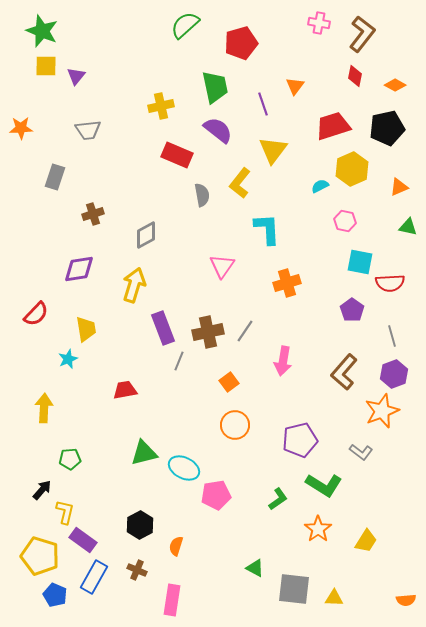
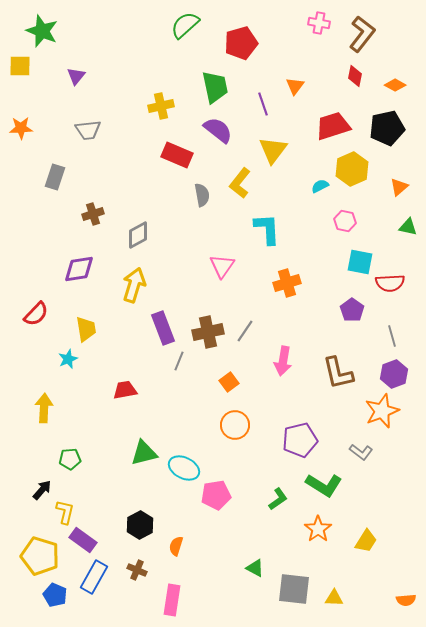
yellow square at (46, 66): moved 26 px left
orange triangle at (399, 187): rotated 18 degrees counterclockwise
gray diamond at (146, 235): moved 8 px left
brown L-shape at (344, 372): moved 6 px left, 1 px down; rotated 54 degrees counterclockwise
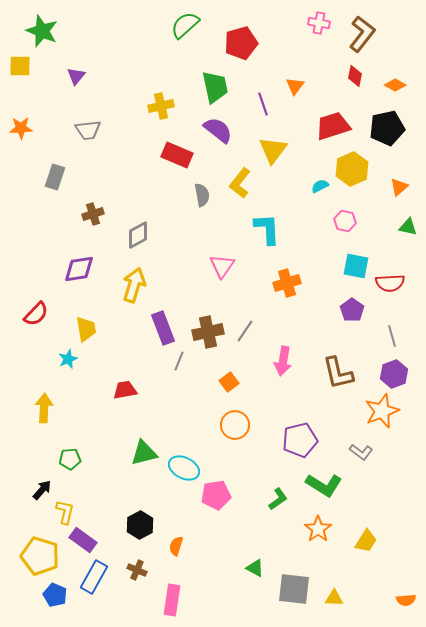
cyan square at (360, 262): moved 4 px left, 4 px down
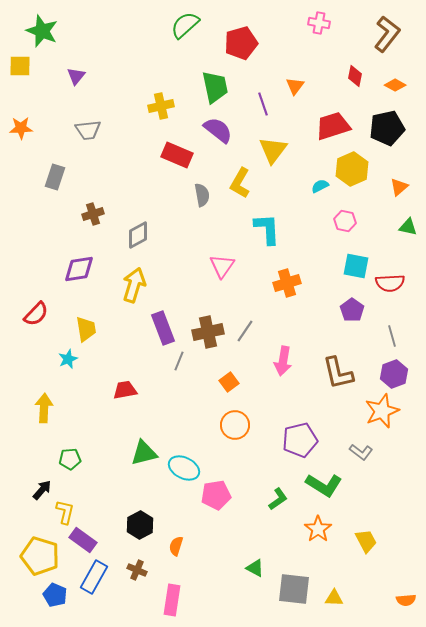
brown L-shape at (362, 34): moved 25 px right
yellow L-shape at (240, 183): rotated 8 degrees counterclockwise
yellow trapezoid at (366, 541): rotated 60 degrees counterclockwise
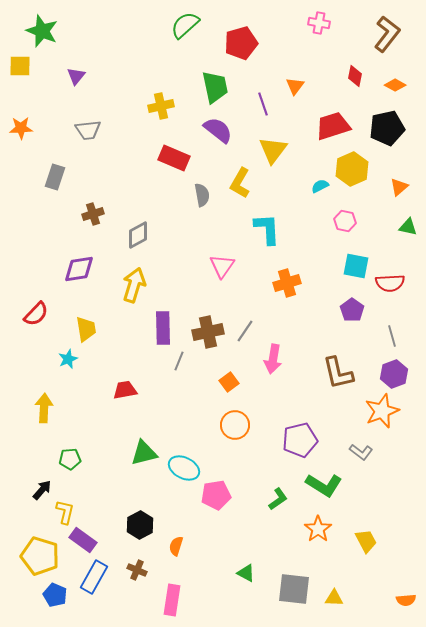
red rectangle at (177, 155): moved 3 px left, 3 px down
purple rectangle at (163, 328): rotated 20 degrees clockwise
pink arrow at (283, 361): moved 10 px left, 2 px up
green triangle at (255, 568): moved 9 px left, 5 px down
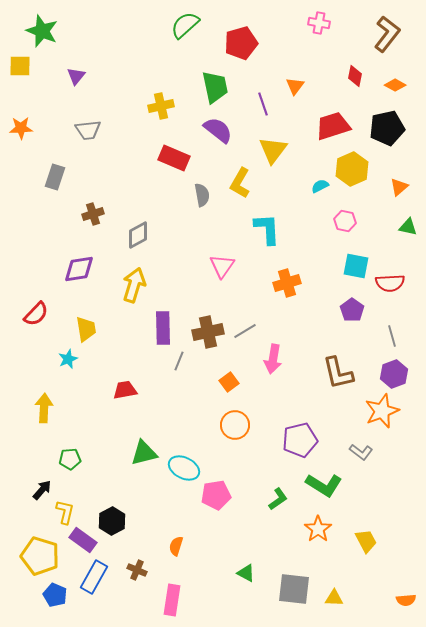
gray line at (245, 331): rotated 25 degrees clockwise
black hexagon at (140, 525): moved 28 px left, 4 px up
